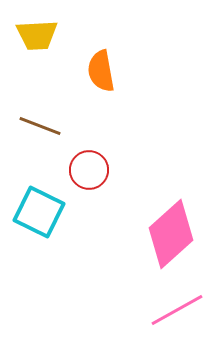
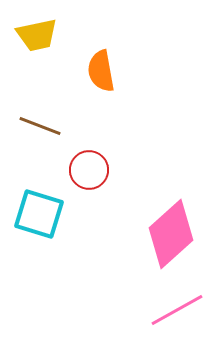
yellow trapezoid: rotated 9 degrees counterclockwise
cyan square: moved 2 px down; rotated 9 degrees counterclockwise
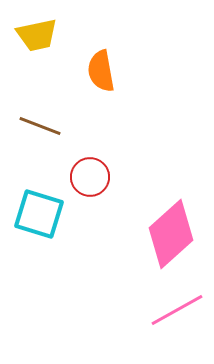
red circle: moved 1 px right, 7 px down
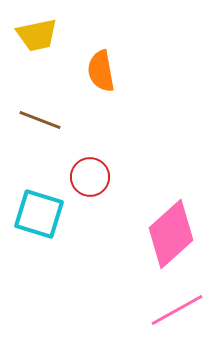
brown line: moved 6 px up
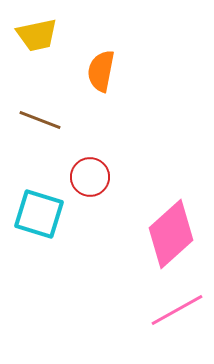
orange semicircle: rotated 21 degrees clockwise
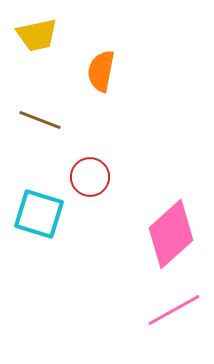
pink line: moved 3 px left
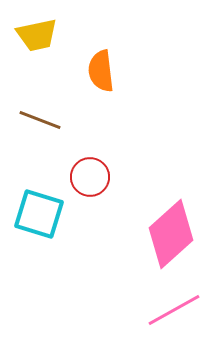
orange semicircle: rotated 18 degrees counterclockwise
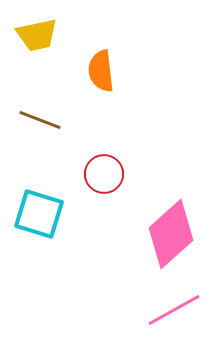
red circle: moved 14 px right, 3 px up
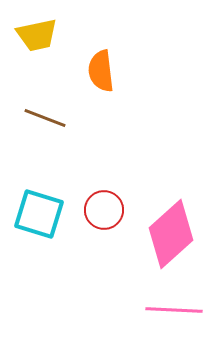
brown line: moved 5 px right, 2 px up
red circle: moved 36 px down
pink line: rotated 32 degrees clockwise
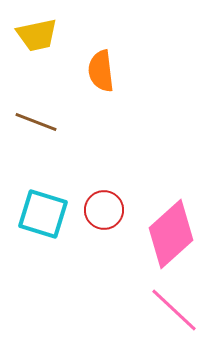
brown line: moved 9 px left, 4 px down
cyan square: moved 4 px right
pink line: rotated 40 degrees clockwise
